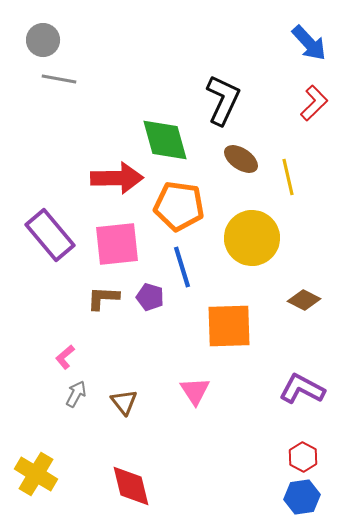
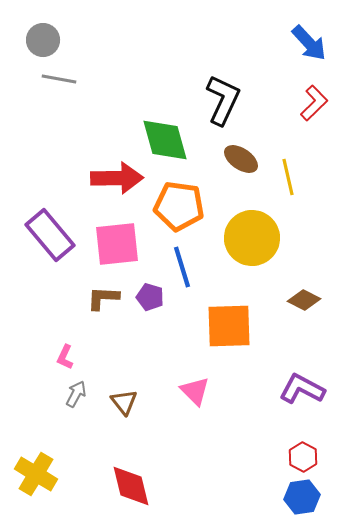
pink L-shape: rotated 25 degrees counterclockwise
pink triangle: rotated 12 degrees counterclockwise
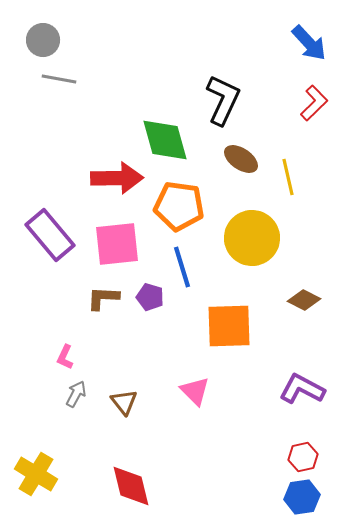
red hexagon: rotated 20 degrees clockwise
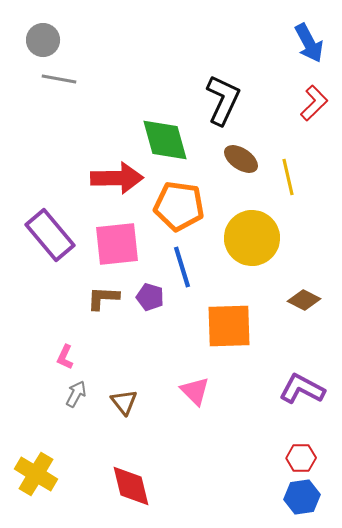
blue arrow: rotated 15 degrees clockwise
red hexagon: moved 2 px left, 1 px down; rotated 12 degrees clockwise
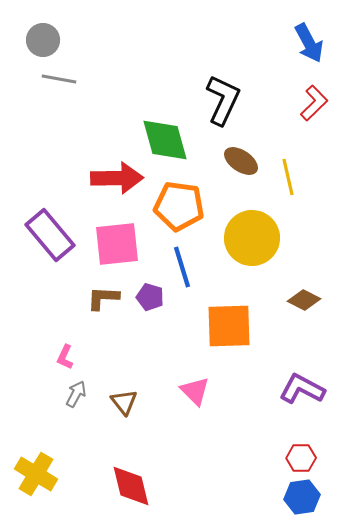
brown ellipse: moved 2 px down
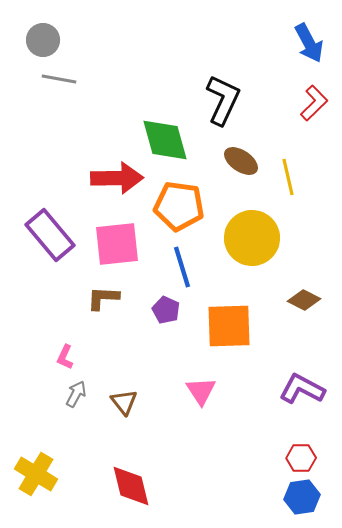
purple pentagon: moved 16 px right, 13 px down; rotated 8 degrees clockwise
pink triangle: moved 6 px right; rotated 12 degrees clockwise
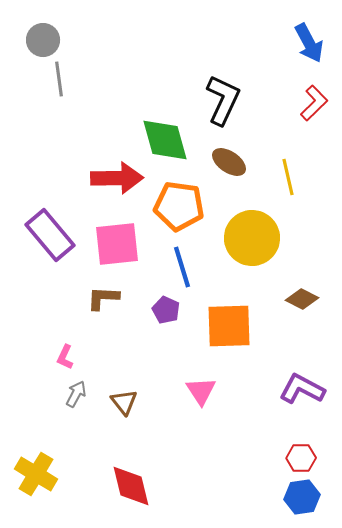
gray line: rotated 72 degrees clockwise
brown ellipse: moved 12 px left, 1 px down
brown diamond: moved 2 px left, 1 px up
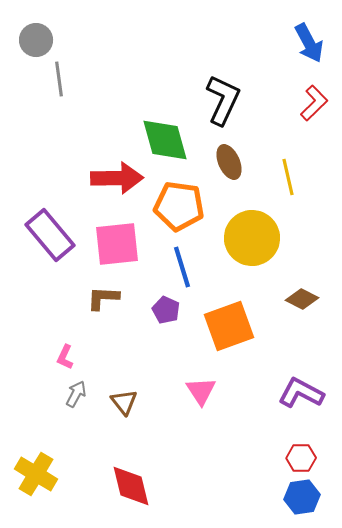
gray circle: moved 7 px left
brown ellipse: rotated 32 degrees clockwise
orange square: rotated 18 degrees counterclockwise
purple L-shape: moved 1 px left, 4 px down
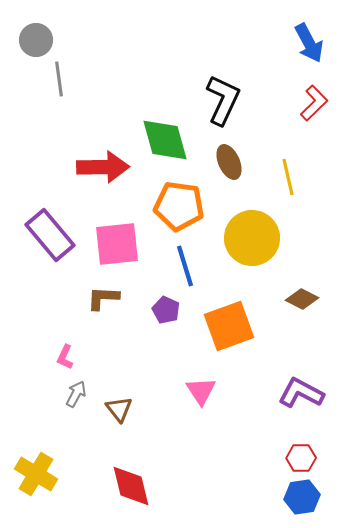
red arrow: moved 14 px left, 11 px up
blue line: moved 3 px right, 1 px up
brown triangle: moved 5 px left, 7 px down
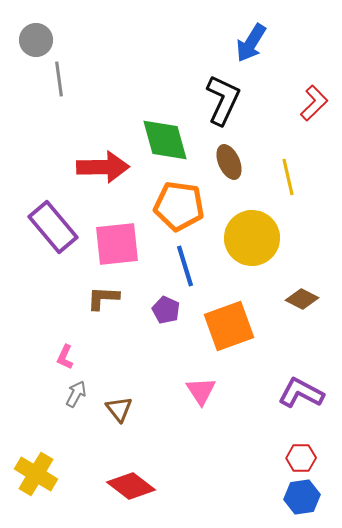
blue arrow: moved 58 px left; rotated 60 degrees clockwise
purple rectangle: moved 3 px right, 8 px up
red diamond: rotated 39 degrees counterclockwise
